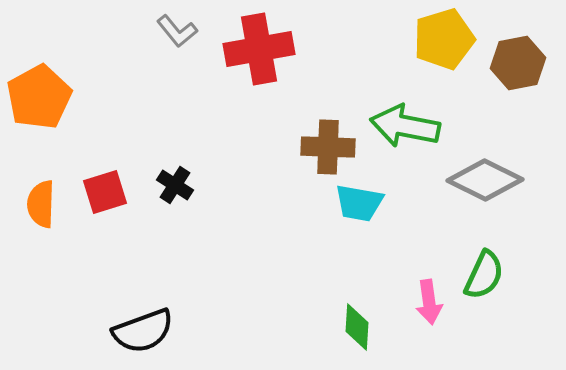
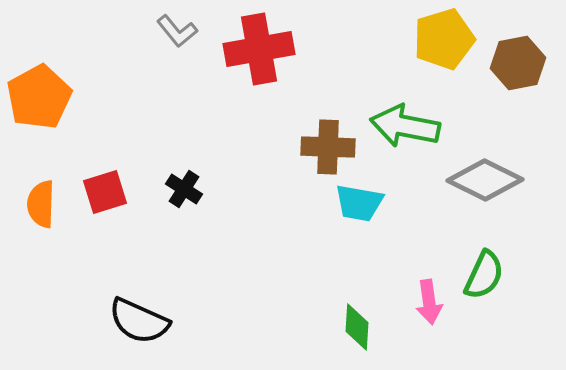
black cross: moved 9 px right, 4 px down
black semicircle: moved 4 px left, 10 px up; rotated 44 degrees clockwise
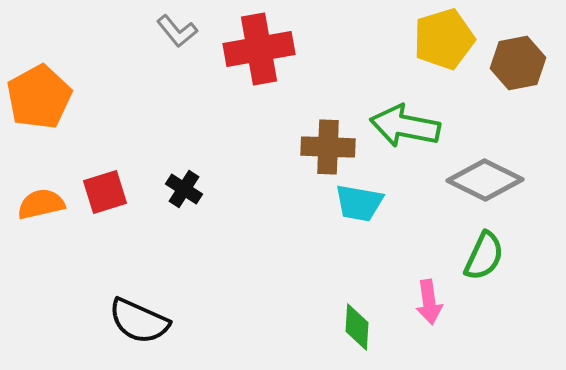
orange semicircle: rotated 75 degrees clockwise
green semicircle: moved 19 px up
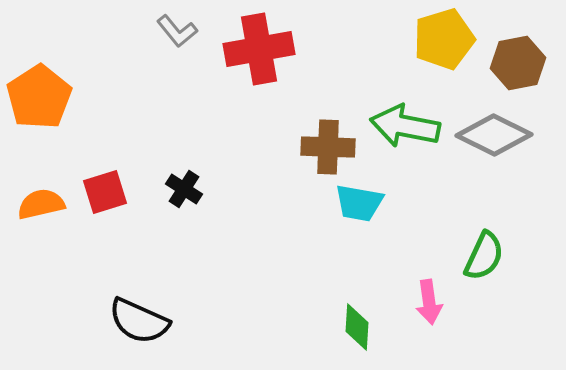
orange pentagon: rotated 4 degrees counterclockwise
gray diamond: moved 9 px right, 45 px up
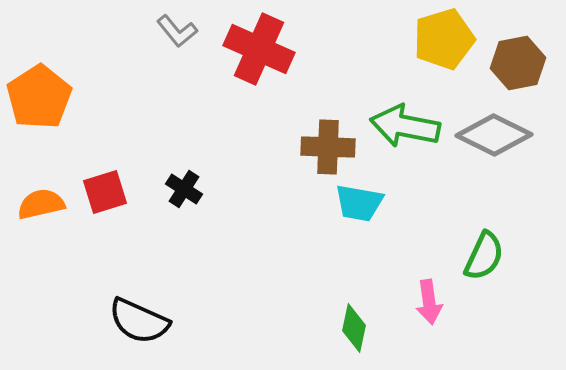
red cross: rotated 34 degrees clockwise
green diamond: moved 3 px left, 1 px down; rotated 9 degrees clockwise
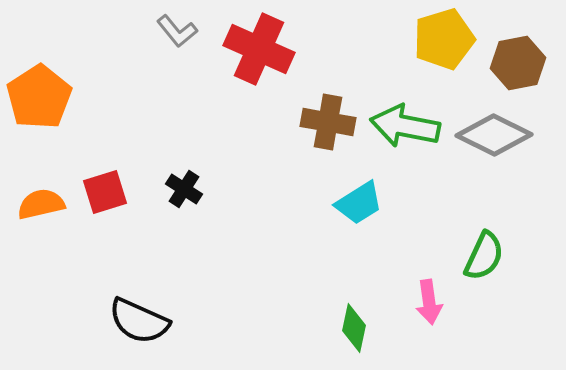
brown cross: moved 25 px up; rotated 8 degrees clockwise
cyan trapezoid: rotated 42 degrees counterclockwise
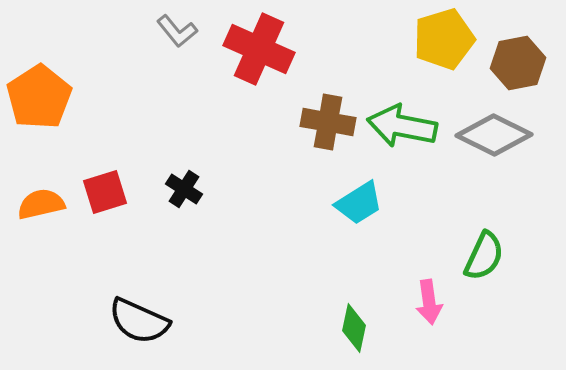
green arrow: moved 3 px left
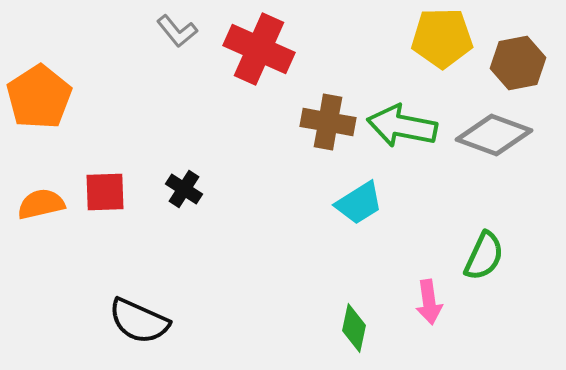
yellow pentagon: moved 2 px left, 1 px up; rotated 16 degrees clockwise
gray diamond: rotated 6 degrees counterclockwise
red square: rotated 15 degrees clockwise
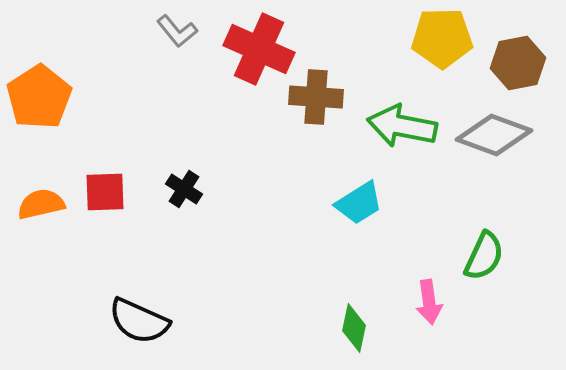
brown cross: moved 12 px left, 25 px up; rotated 6 degrees counterclockwise
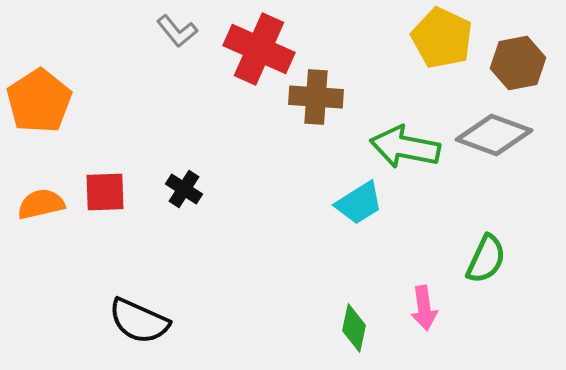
yellow pentagon: rotated 26 degrees clockwise
orange pentagon: moved 4 px down
green arrow: moved 3 px right, 21 px down
green semicircle: moved 2 px right, 3 px down
pink arrow: moved 5 px left, 6 px down
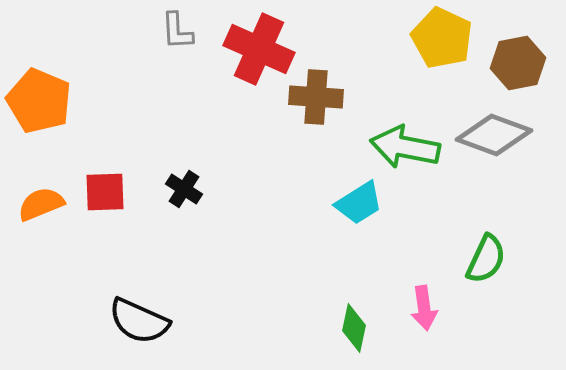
gray L-shape: rotated 36 degrees clockwise
orange pentagon: rotated 16 degrees counterclockwise
orange semicircle: rotated 9 degrees counterclockwise
